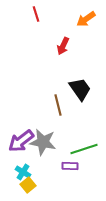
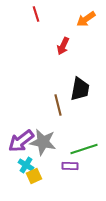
black trapezoid: rotated 45 degrees clockwise
cyan cross: moved 3 px right, 7 px up
yellow square: moved 6 px right, 9 px up; rotated 14 degrees clockwise
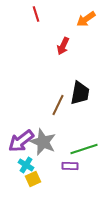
black trapezoid: moved 4 px down
brown line: rotated 40 degrees clockwise
gray star: rotated 12 degrees clockwise
yellow square: moved 1 px left, 3 px down
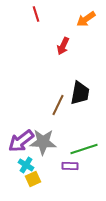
gray star: rotated 20 degrees counterclockwise
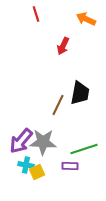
orange arrow: rotated 60 degrees clockwise
purple arrow: rotated 12 degrees counterclockwise
cyan cross: rotated 21 degrees counterclockwise
yellow square: moved 4 px right, 7 px up
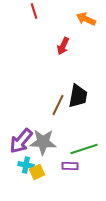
red line: moved 2 px left, 3 px up
black trapezoid: moved 2 px left, 3 px down
